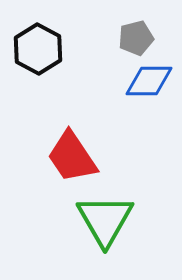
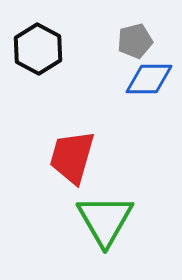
gray pentagon: moved 1 px left, 3 px down
blue diamond: moved 2 px up
red trapezoid: rotated 50 degrees clockwise
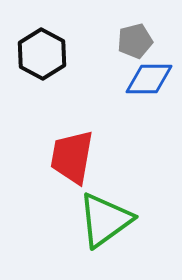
black hexagon: moved 4 px right, 5 px down
red trapezoid: rotated 6 degrees counterclockwise
green triangle: rotated 24 degrees clockwise
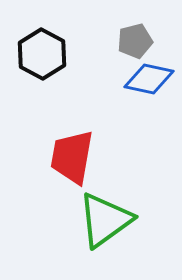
blue diamond: rotated 12 degrees clockwise
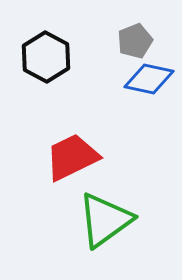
gray pentagon: rotated 8 degrees counterclockwise
black hexagon: moved 4 px right, 3 px down
red trapezoid: rotated 54 degrees clockwise
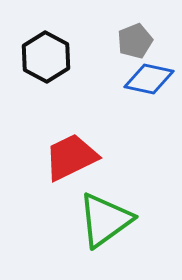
red trapezoid: moved 1 px left
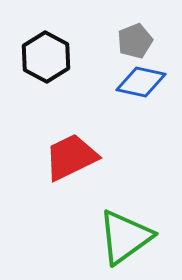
blue diamond: moved 8 px left, 3 px down
green triangle: moved 20 px right, 17 px down
